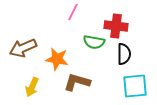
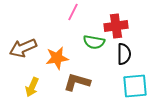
red cross: rotated 15 degrees counterclockwise
orange star: moved 1 px up; rotated 20 degrees counterclockwise
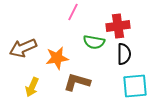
red cross: moved 2 px right
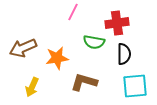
red cross: moved 1 px left, 3 px up
brown L-shape: moved 7 px right
